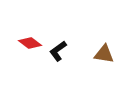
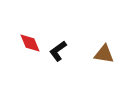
red diamond: rotated 30 degrees clockwise
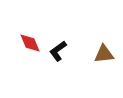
brown triangle: rotated 15 degrees counterclockwise
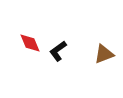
brown triangle: rotated 15 degrees counterclockwise
